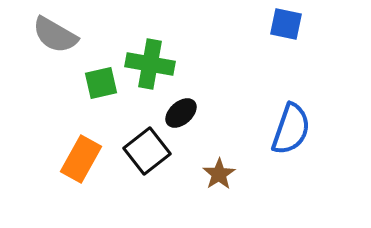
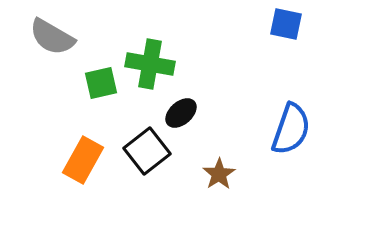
gray semicircle: moved 3 px left, 2 px down
orange rectangle: moved 2 px right, 1 px down
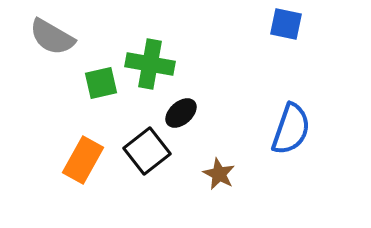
brown star: rotated 12 degrees counterclockwise
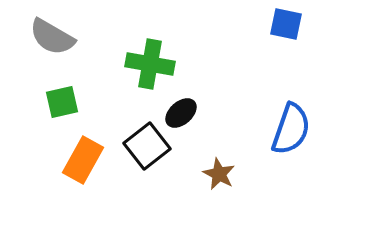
green square: moved 39 px left, 19 px down
black square: moved 5 px up
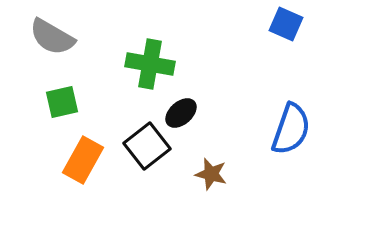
blue square: rotated 12 degrees clockwise
brown star: moved 8 px left; rotated 12 degrees counterclockwise
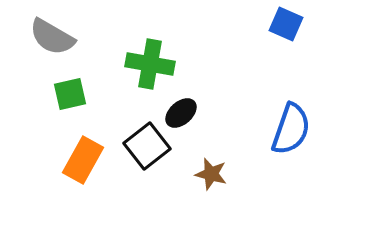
green square: moved 8 px right, 8 px up
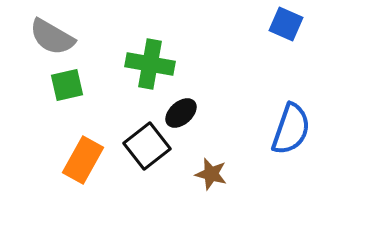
green square: moved 3 px left, 9 px up
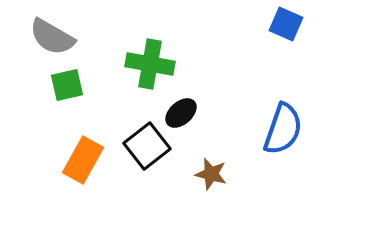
blue semicircle: moved 8 px left
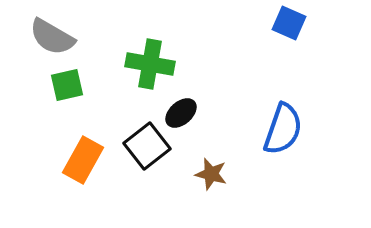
blue square: moved 3 px right, 1 px up
